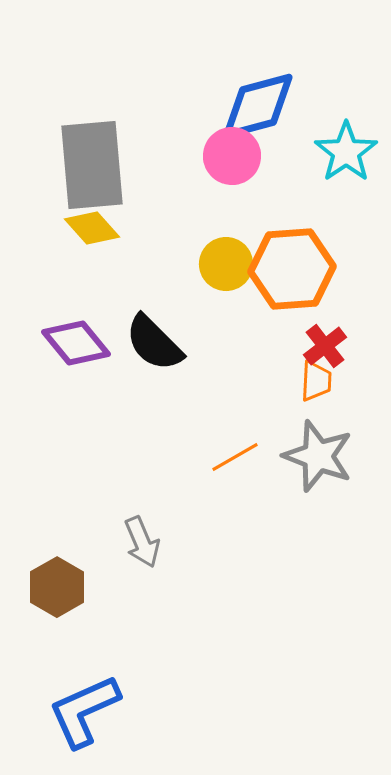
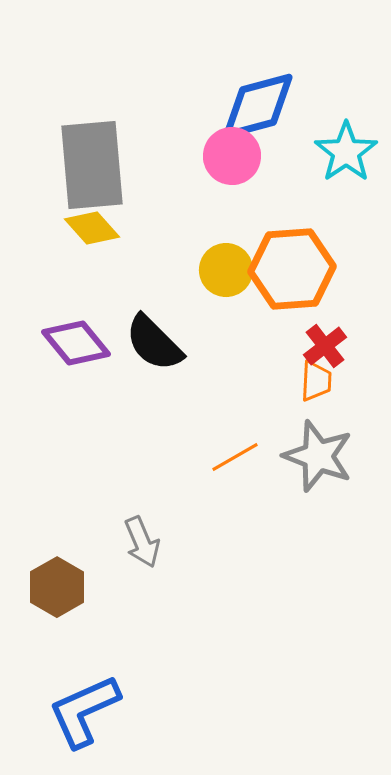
yellow circle: moved 6 px down
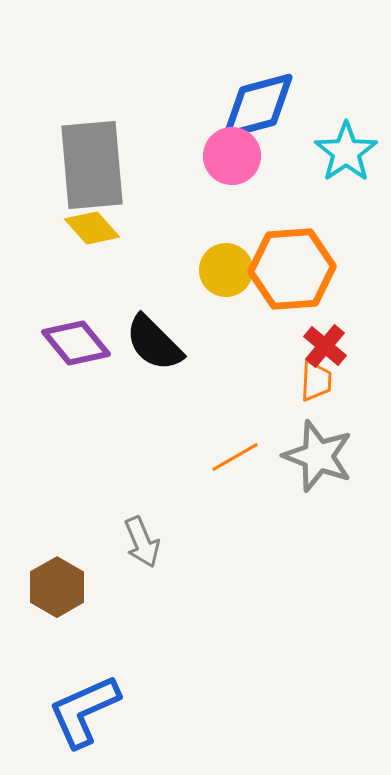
red cross: rotated 12 degrees counterclockwise
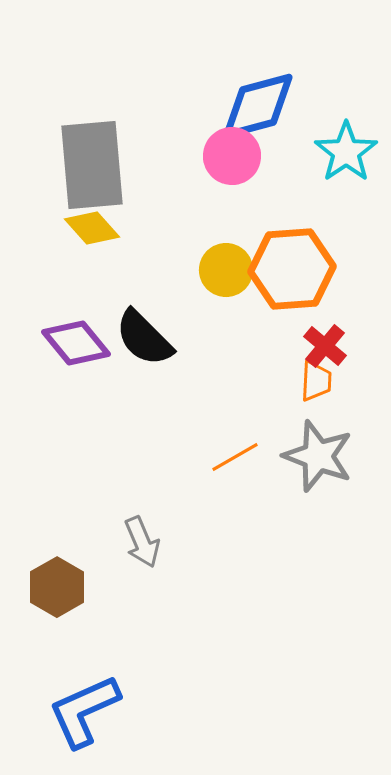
black semicircle: moved 10 px left, 5 px up
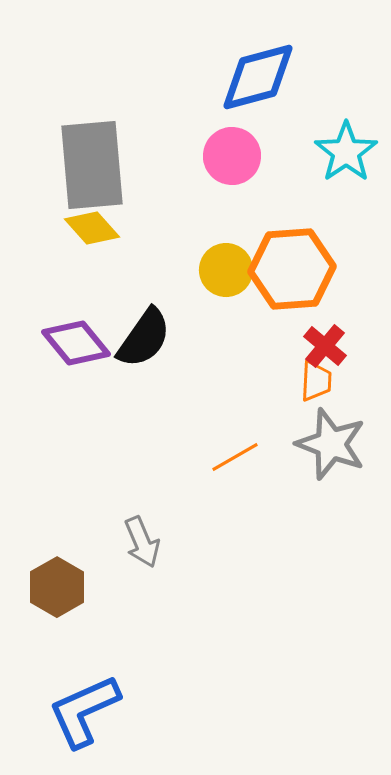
blue diamond: moved 29 px up
black semicircle: rotated 100 degrees counterclockwise
gray star: moved 13 px right, 12 px up
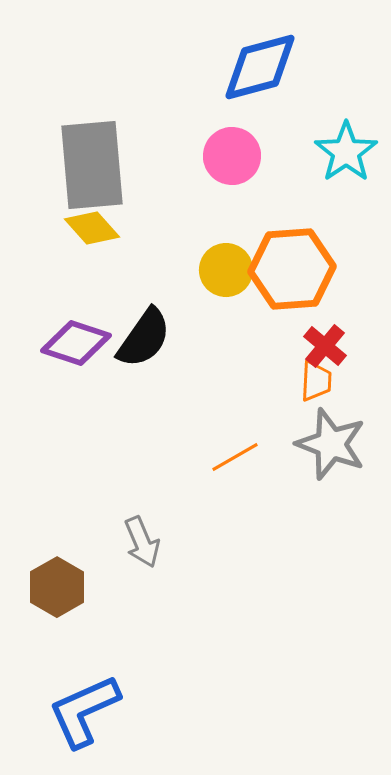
blue diamond: moved 2 px right, 10 px up
purple diamond: rotated 32 degrees counterclockwise
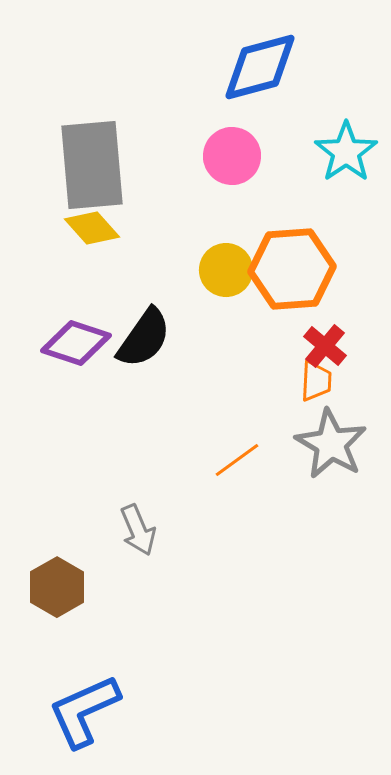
gray star: rotated 10 degrees clockwise
orange line: moved 2 px right, 3 px down; rotated 6 degrees counterclockwise
gray arrow: moved 4 px left, 12 px up
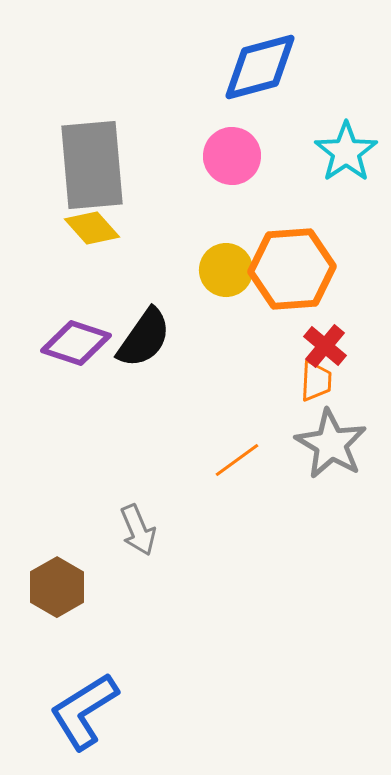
blue L-shape: rotated 8 degrees counterclockwise
